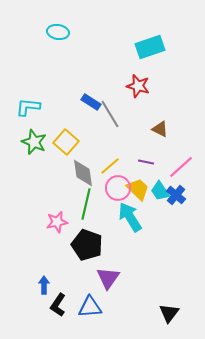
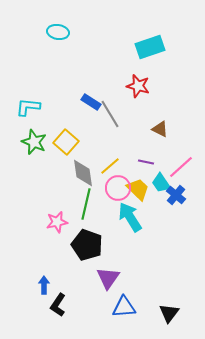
cyan trapezoid: moved 1 px right, 8 px up
blue triangle: moved 34 px right
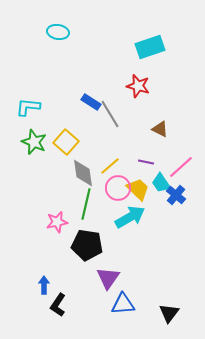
cyan arrow: rotated 92 degrees clockwise
black pentagon: rotated 12 degrees counterclockwise
blue triangle: moved 1 px left, 3 px up
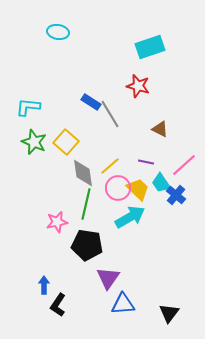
pink line: moved 3 px right, 2 px up
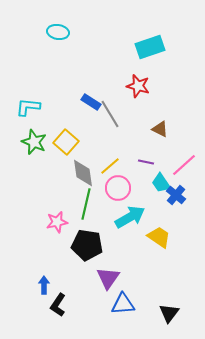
yellow trapezoid: moved 21 px right, 48 px down; rotated 10 degrees counterclockwise
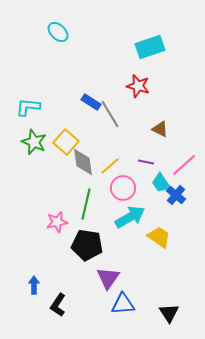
cyan ellipse: rotated 35 degrees clockwise
gray diamond: moved 11 px up
pink circle: moved 5 px right
blue arrow: moved 10 px left
black triangle: rotated 10 degrees counterclockwise
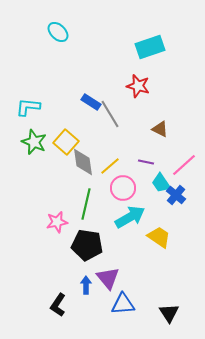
purple triangle: rotated 15 degrees counterclockwise
blue arrow: moved 52 px right
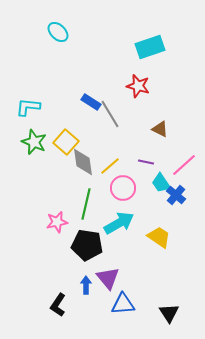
cyan arrow: moved 11 px left, 6 px down
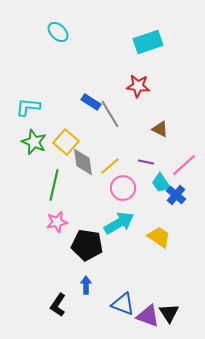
cyan rectangle: moved 2 px left, 5 px up
red star: rotated 10 degrees counterclockwise
green line: moved 32 px left, 19 px up
purple triangle: moved 40 px right, 38 px down; rotated 30 degrees counterclockwise
blue triangle: rotated 25 degrees clockwise
